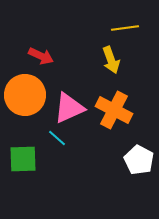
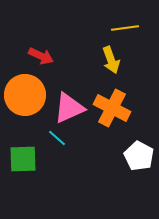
orange cross: moved 2 px left, 2 px up
white pentagon: moved 4 px up
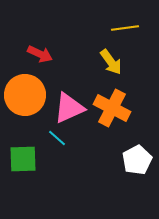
red arrow: moved 1 px left, 2 px up
yellow arrow: moved 2 px down; rotated 16 degrees counterclockwise
white pentagon: moved 2 px left, 4 px down; rotated 16 degrees clockwise
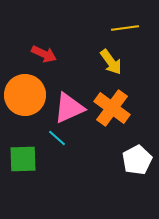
red arrow: moved 4 px right
orange cross: rotated 9 degrees clockwise
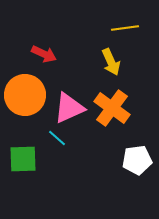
yellow arrow: rotated 12 degrees clockwise
white pentagon: rotated 20 degrees clockwise
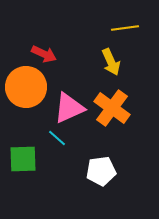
orange circle: moved 1 px right, 8 px up
white pentagon: moved 36 px left, 11 px down
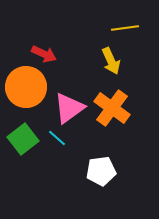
yellow arrow: moved 1 px up
pink triangle: rotated 12 degrees counterclockwise
green square: moved 20 px up; rotated 36 degrees counterclockwise
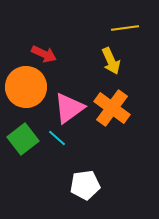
white pentagon: moved 16 px left, 14 px down
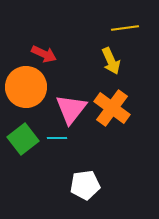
pink triangle: moved 2 px right, 1 px down; rotated 16 degrees counterclockwise
cyan line: rotated 42 degrees counterclockwise
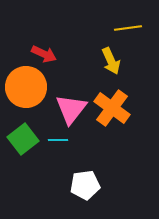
yellow line: moved 3 px right
cyan line: moved 1 px right, 2 px down
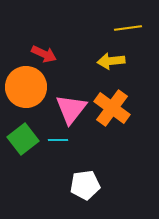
yellow arrow: rotated 108 degrees clockwise
